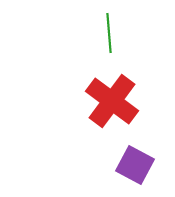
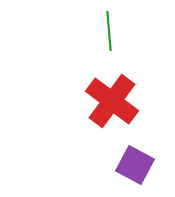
green line: moved 2 px up
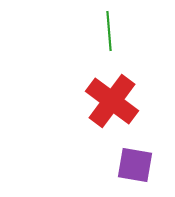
purple square: rotated 18 degrees counterclockwise
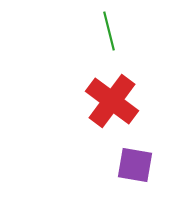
green line: rotated 9 degrees counterclockwise
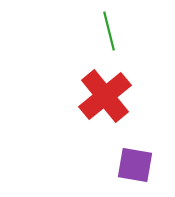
red cross: moved 7 px left, 5 px up; rotated 14 degrees clockwise
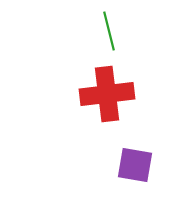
red cross: moved 2 px right, 2 px up; rotated 32 degrees clockwise
